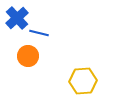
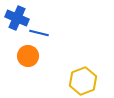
blue cross: rotated 25 degrees counterclockwise
yellow hexagon: rotated 16 degrees counterclockwise
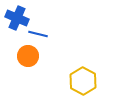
blue line: moved 1 px left, 1 px down
yellow hexagon: rotated 12 degrees counterclockwise
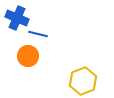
yellow hexagon: rotated 12 degrees clockwise
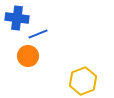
blue cross: rotated 15 degrees counterclockwise
blue line: rotated 36 degrees counterclockwise
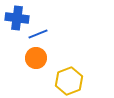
orange circle: moved 8 px right, 2 px down
yellow hexagon: moved 14 px left
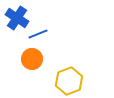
blue cross: rotated 25 degrees clockwise
orange circle: moved 4 px left, 1 px down
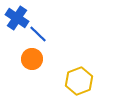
blue line: rotated 66 degrees clockwise
yellow hexagon: moved 10 px right
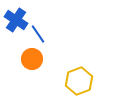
blue cross: moved 1 px left, 2 px down
blue line: rotated 12 degrees clockwise
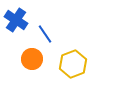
blue line: moved 7 px right
yellow hexagon: moved 6 px left, 17 px up
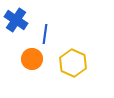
blue line: rotated 42 degrees clockwise
yellow hexagon: moved 1 px up; rotated 16 degrees counterclockwise
